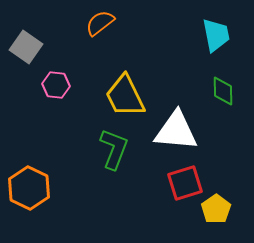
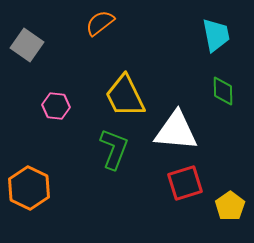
gray square: moved 1 px right, 2 px up
pink hexagon: moved 21 px down
yellow pentagon: moved 14 px right, 3 px up
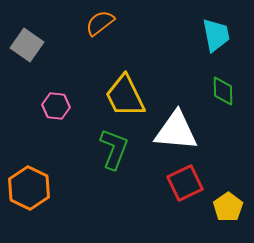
red square: rotated 9 degrees counterclockwise
yellow pentagon: moved 2 px left, 1 px down
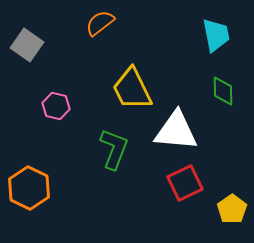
yellow trapezoid: moved 7 px right, 7 px up
pink hexagon: rotated 8 degrees clockwise
yellow pentagon: moved 4 px right, 2 px down
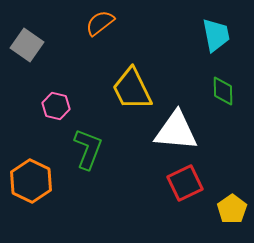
green L-shape: moved 26 px left
orange hexagon: moved 2 px right, 7 px up
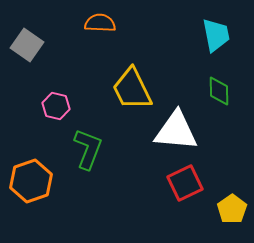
orange semicircle: rotated 40 degrees clockwise
green diamond: moved 4 px left
orange hexagon: rotated 15 degrees clockwise
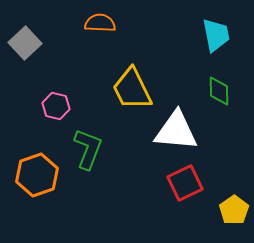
gray square: moved 2 px left, 2 px up; rotated 12 degrees clockwise
orange hexagon: moved 6 px right, 6 px up
yellow pentagon: moved 2 px right, 1 px down
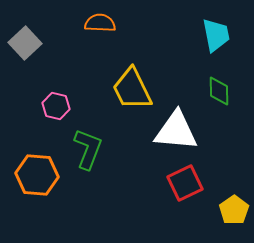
orange hexagon: rotated 24 degrees clockwise
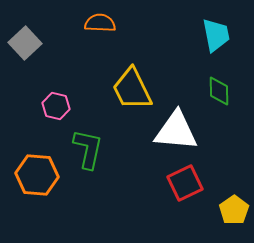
green L-shape: rotated 9 degrees counterclockwise
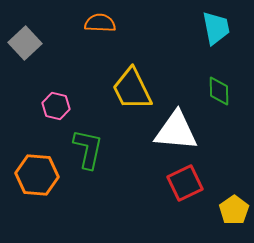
cyan trapezoid: moved 7 px up
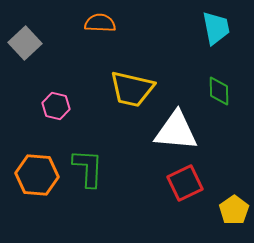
yellow trapezoid: rotated 51 degrees counterclockwise
green L-shape: moved 19 px down; rotated 9 degrees counterclockwise
